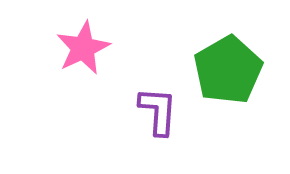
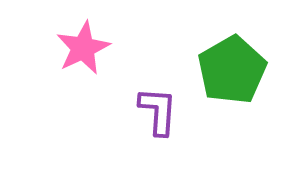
green pentagon: moved 4 px right
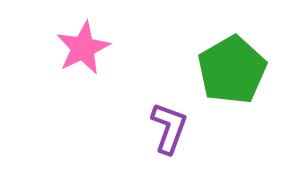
purple L-shape: moved 11 px right, 17 px down; rotated 16 degrees clockwise
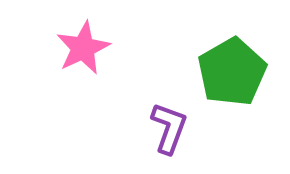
green pentagon: moved 2 px down
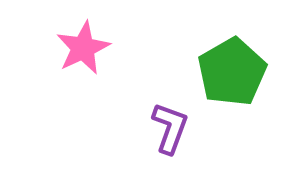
purple L-shape: moved 1 px right
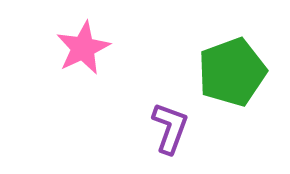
green pentagon: rotated 10 degrees clockwise
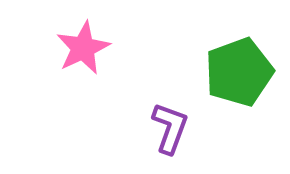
green pentagon: moved 7 px right
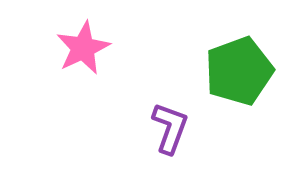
green pentagon: moved 1 px up
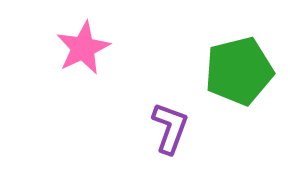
green pentagon: rotated 6 degrees clockwise
